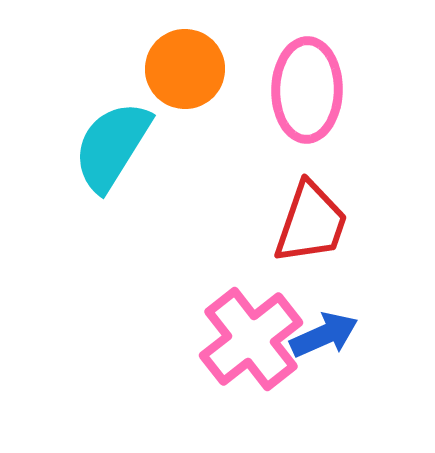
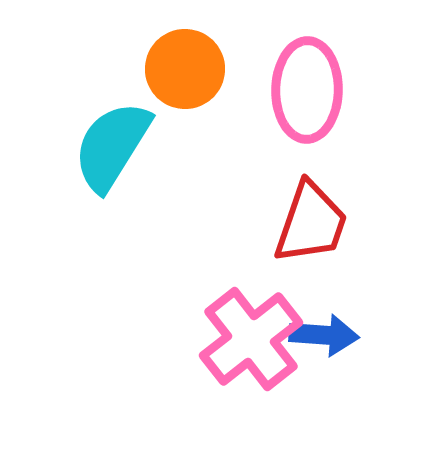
blue arrow: rotated 28 degrees clockwise
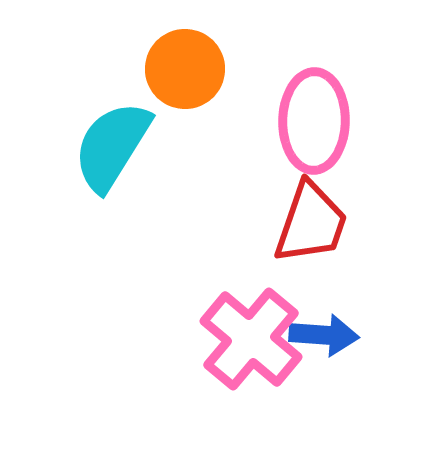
pink ellipse: moved 7 px right, 31 px down
pink cross: rotated 12 degrees counterclockwise
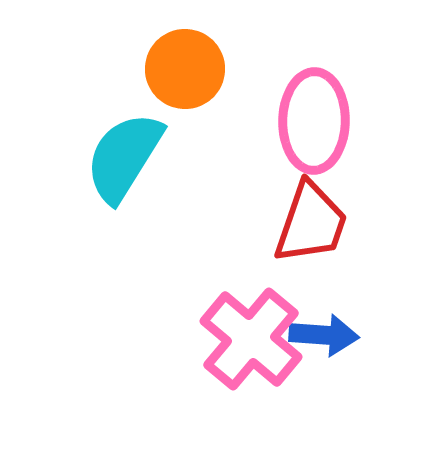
cyan semicircle: moved 12 px right, 11 px down
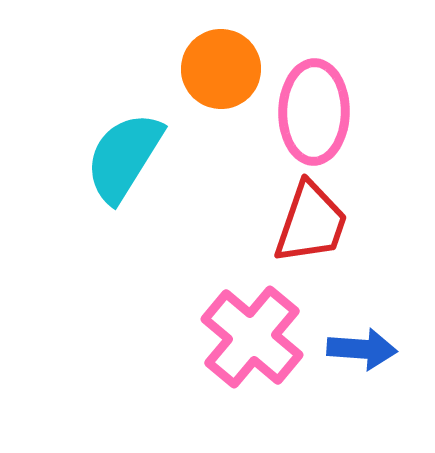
orange circle: moved 36 px right
pink ellipse: moved 9 px up
blue arrow: moved 38 px right, 14 px down
pink cross: moved 1 px right, 2 px up
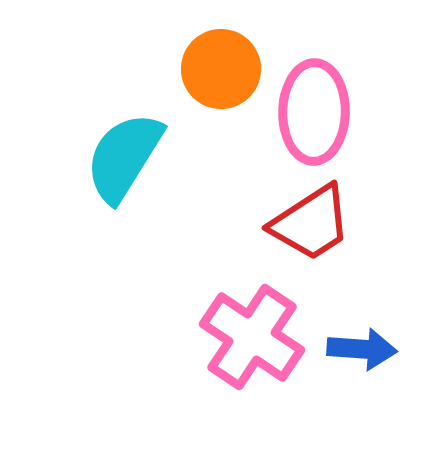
red trapezoid: rotated 38 degrees clockwise
pink cross: rotated 6 degrees counterclockwise
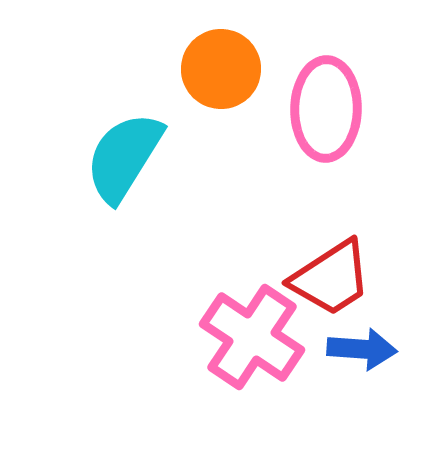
pink ellipse: moved 12 px right, 3 px up
red trapezoid: moved 20 px right, 55 px down
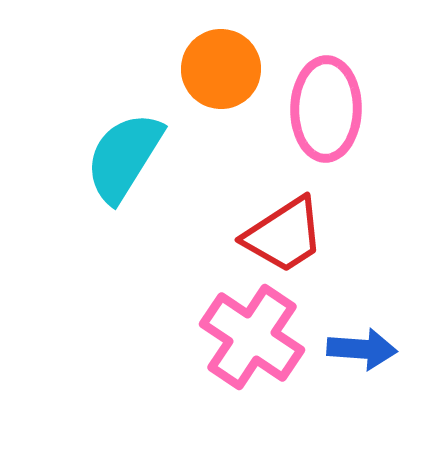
red trapezoid: moved 47 px left, 43 px up
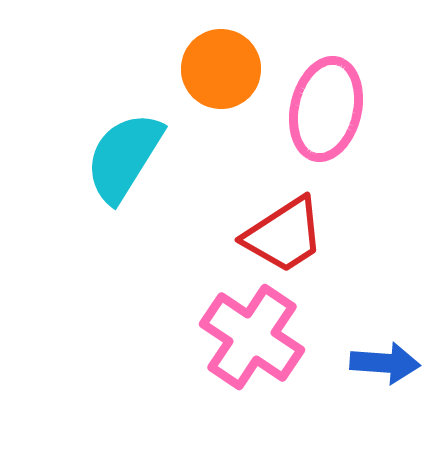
pink ellipse: rotated 12 degrees clockwise
blue arrow: moved 23 px right, 14 px down
